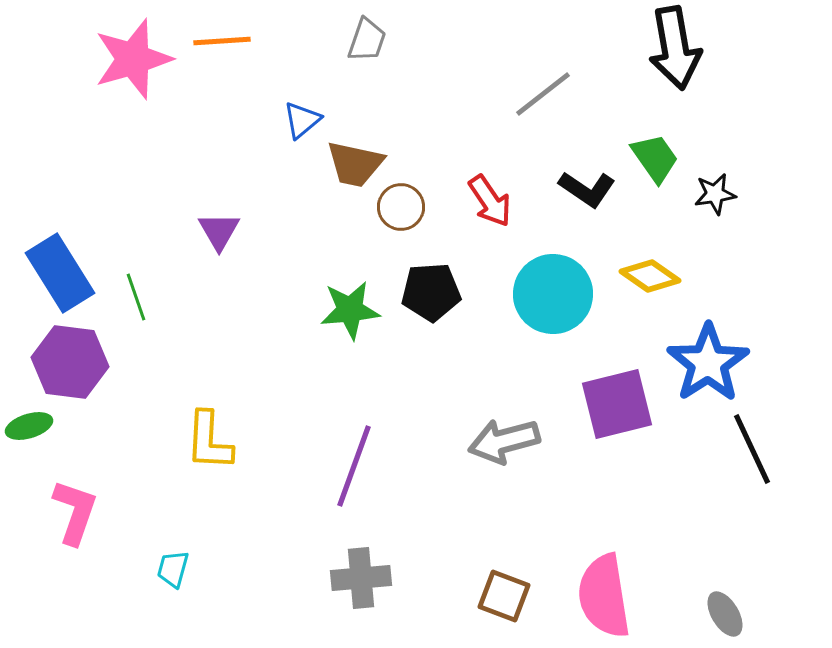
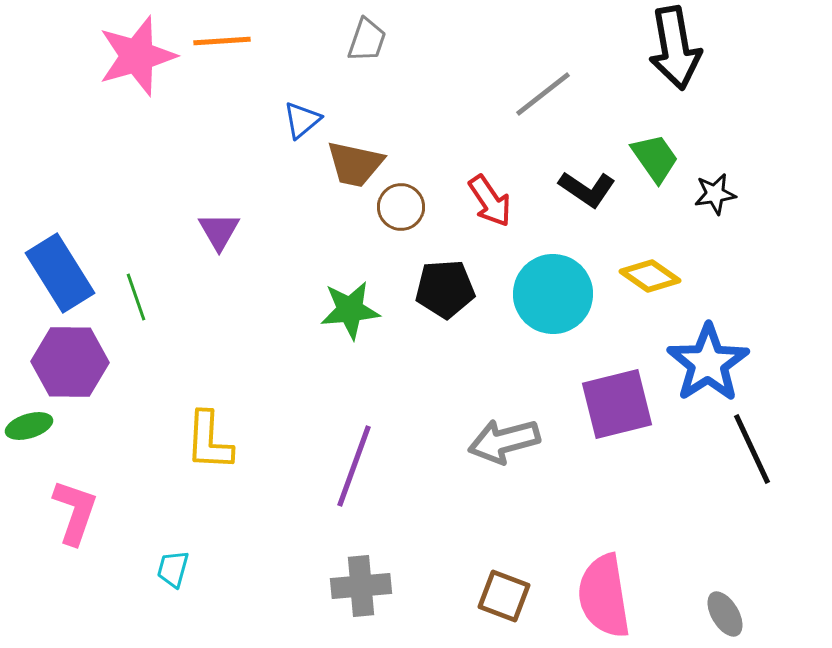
pink star: moved 4 px right, 3 px up
black pentagon: moved 14 px right, 3 px up
purple hexagon: rotated 6 degrees counterclockwise
gray cross: moved 8 px down
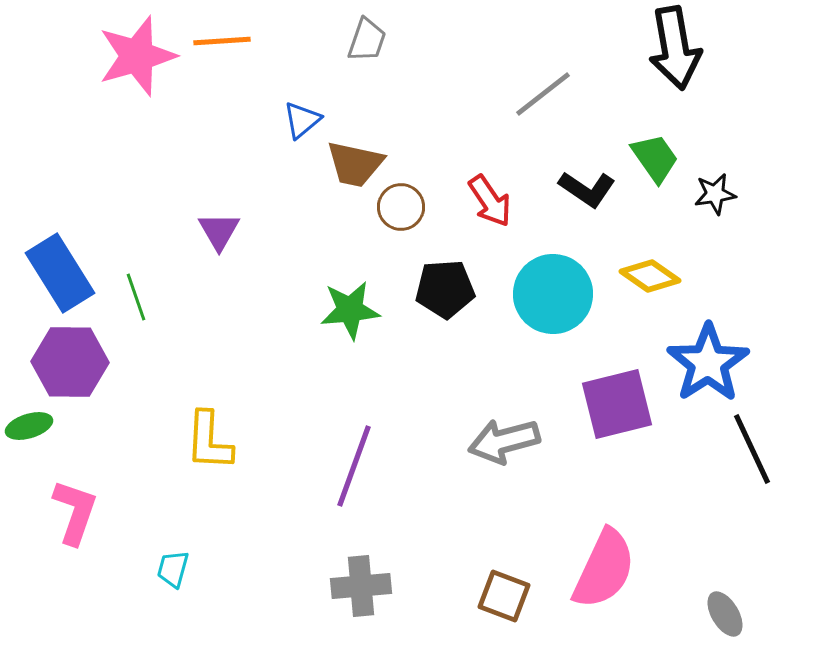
pink semicircle: moved 27 px up; rotated 146 degrees counterclockwise
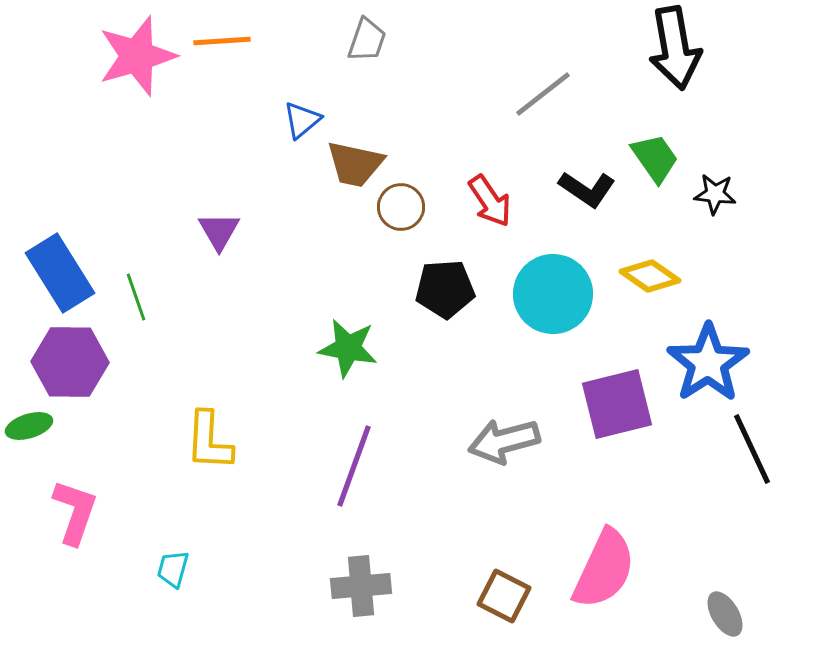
black star: rotated 15 degrees clockwise
green star: moved 2 px left, 38 px down; rotated 16 degrees clockwise
brown square: rotated 6 degrees clockwise
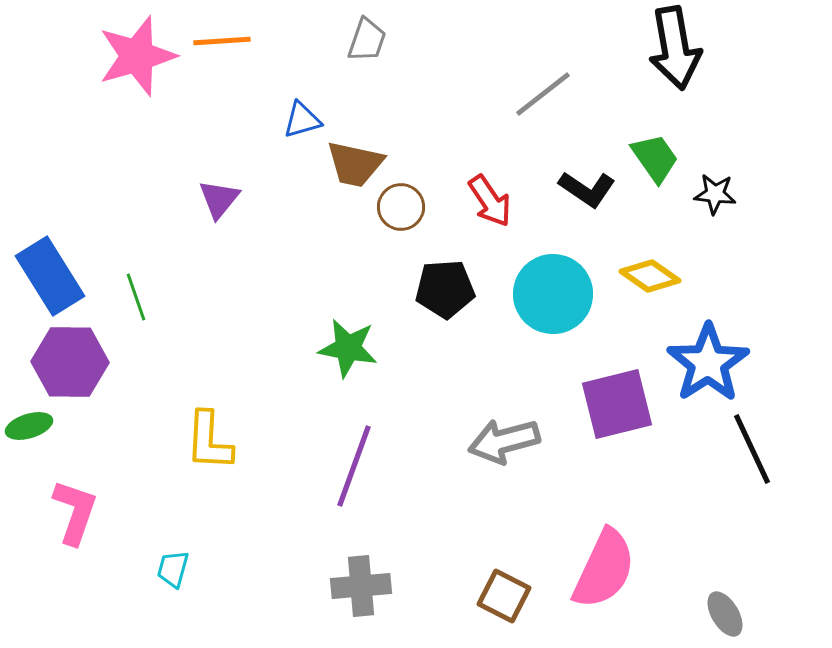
blue triangle: rotated 24 degrees clockwise
purple triangle: moved 32 px up; rotated 9 degrees clockwise
blue rectangle: moved 10 px left, 3 px down
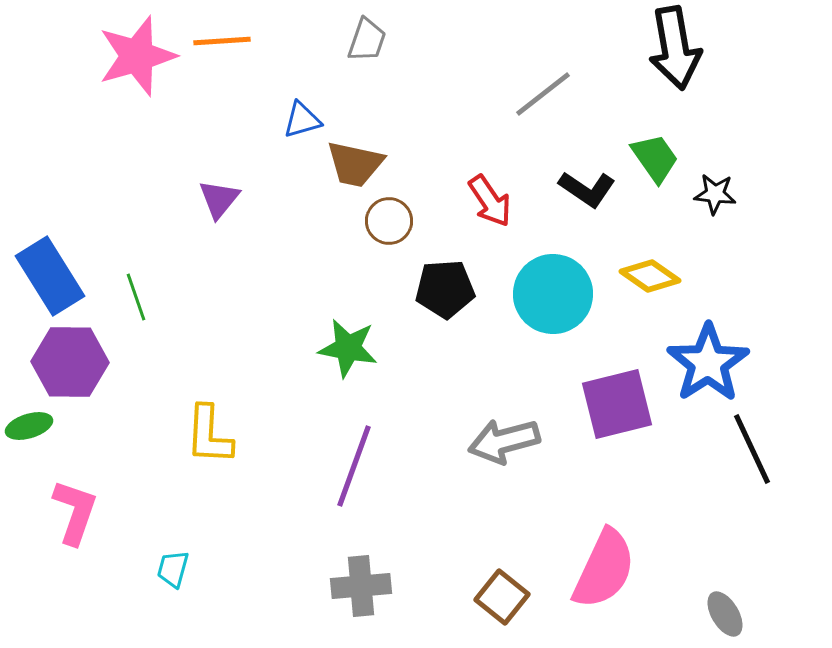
brown circle: moved 12 px left, 14 px down
yellow L-shape: moved 6 px up
brown square: moved 2 px left, 1 px down; rotated 12 degrees clockwise
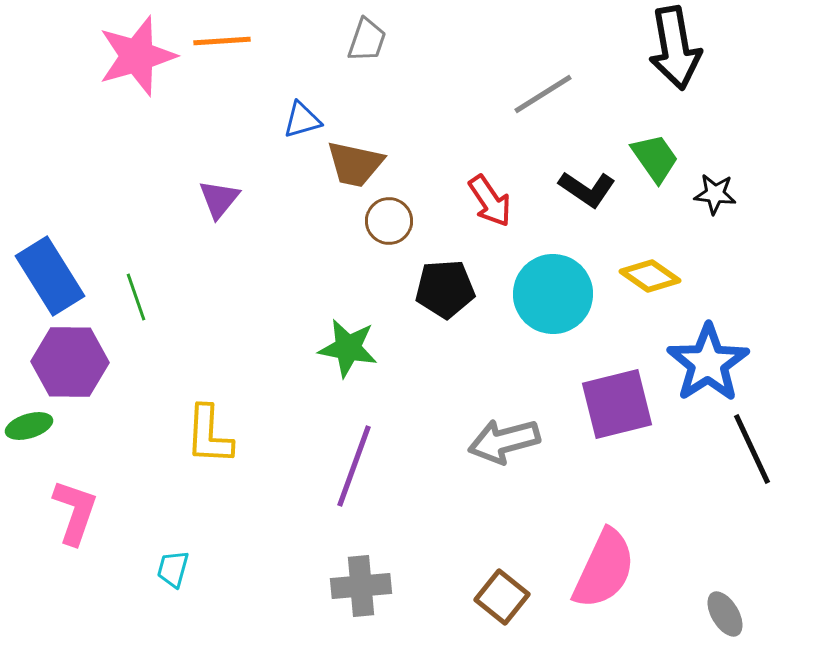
gray line: rotated 6 degrees clockwise
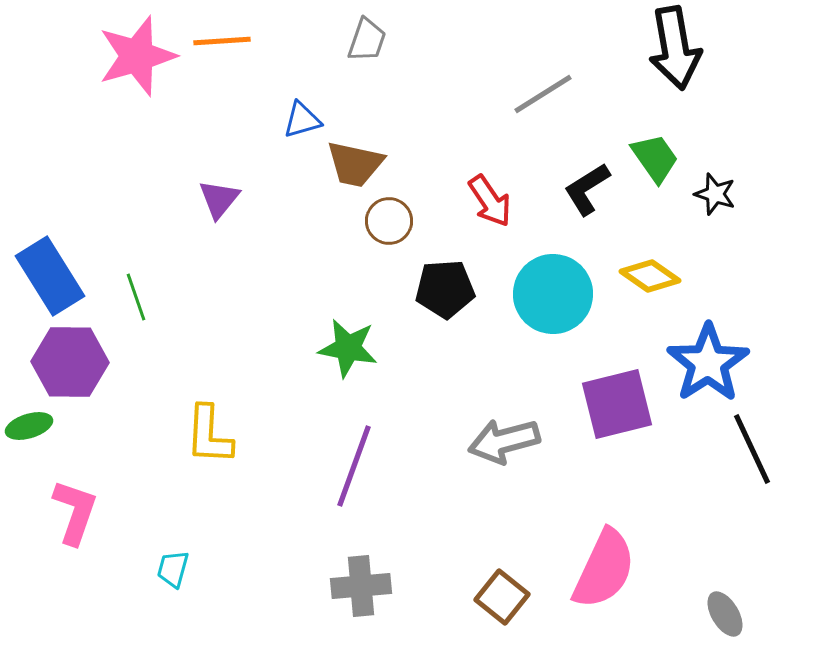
black L-shape: rotated 114 degrees clockwise
black star: rotated 12 degrees clockwise
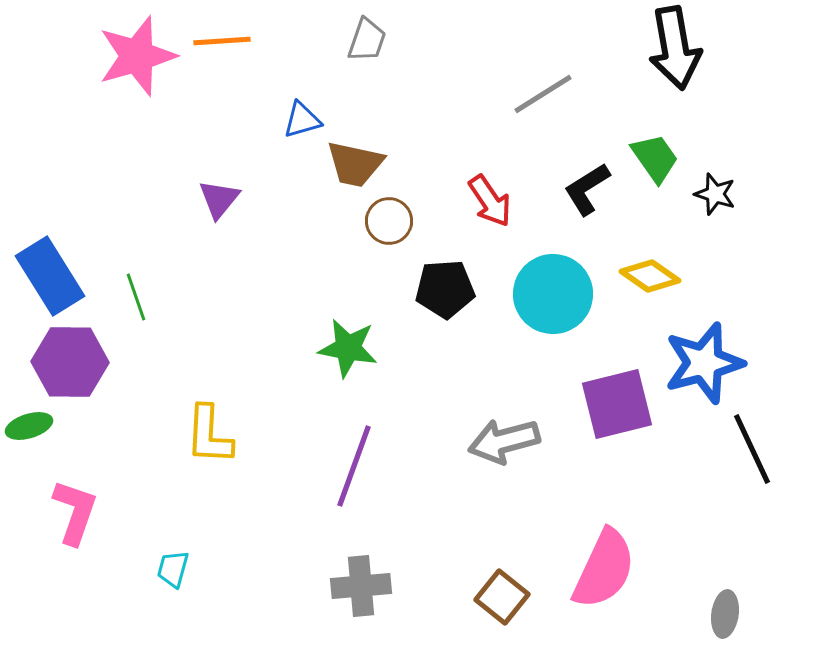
blue star: moved 4 px left; rotated 18 degrees clockwise
gray ellipse: rotated 39 degrees clockwise
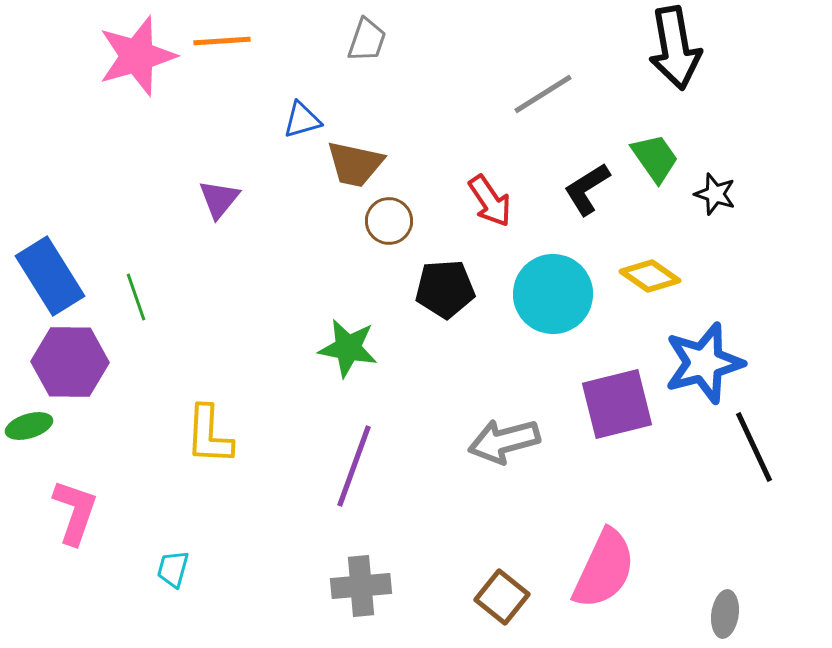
black line: moved 2 px right, 2 px up
